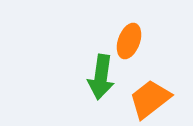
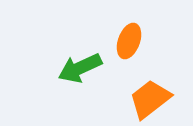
green arrow: moved 21 px left, 9 px up; rotated 57 degrees clockwise
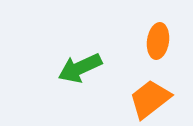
orange ellipse: moved 29 px right; rotated 12 degrees counterclockwise
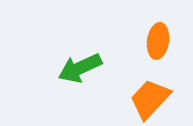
orange trapezoid: rotated 9 degrees counterclockwise
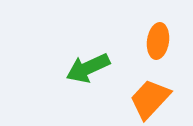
green arrow: moved 8 px right
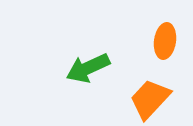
orange ellipse: moved 7 px right
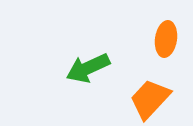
orange ellipse: moved 1 px right, 2 px up
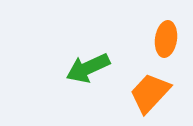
orange trapezoid: moved 6 px up
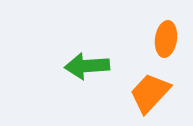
green arrow: moved 1 px left, 2 px up; rotated 21 degrees clockwise
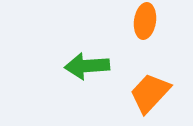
orange ellipse: moved 21 px left, 18 px up
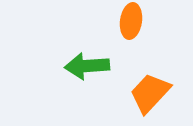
orange ellipse: moved 14 px left
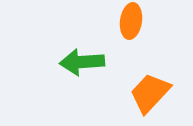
green arrow: moved 5 px left, 4 px up
